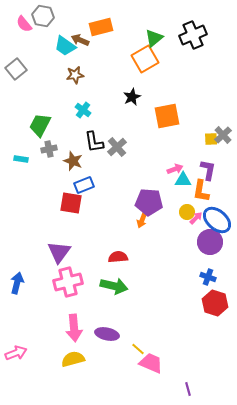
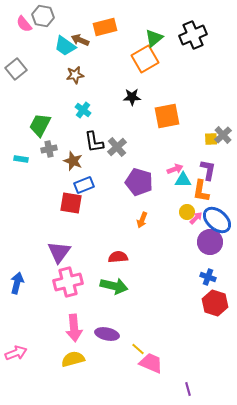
orange rectangle at (101, 27): moved 4 px right
black star at (132, 97): rotated 24 degrees clockwise
purple pentagon at (149, 202): moved 10 px left, 20 px up; rotated 12 degrees clockwise
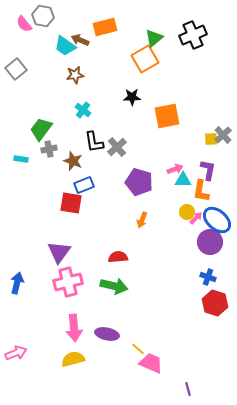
green trapezoid at (40, 125): moved 1 px right, 4 px down; rotated 10 degrees clockwise
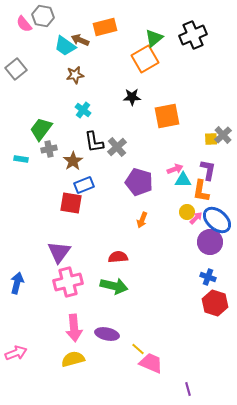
brown star at (73, 161): rotated 18 degrees clockwise
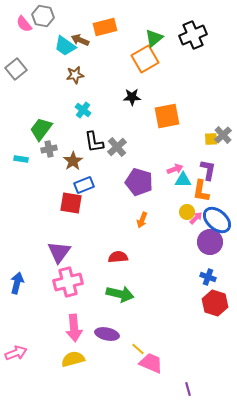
green arrow at (114, 286): moved 6 px right, 8 px down
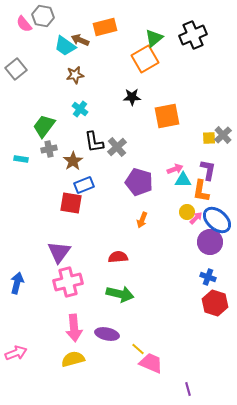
cyan cross at (83, 110): moved 3 px left, 1 px up
green trapezoid at (41, 129): moved 3 px right, 3 px up
yellow square at (211, 139): moved 2 px left, 1 px up
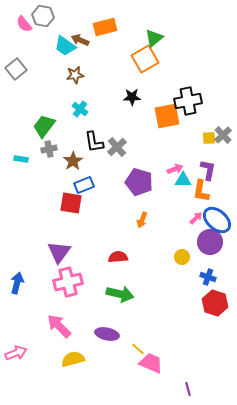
black cross at (193, 35): moved 5 px left, 66 px down; rotated 12 degrees clockwise
yellow circle at (187, 212): moved 5 px left, 45 px down
pink arrow at (74, 328): moved 15 px left, 2 px up; rotated 140 degrees clockwise
